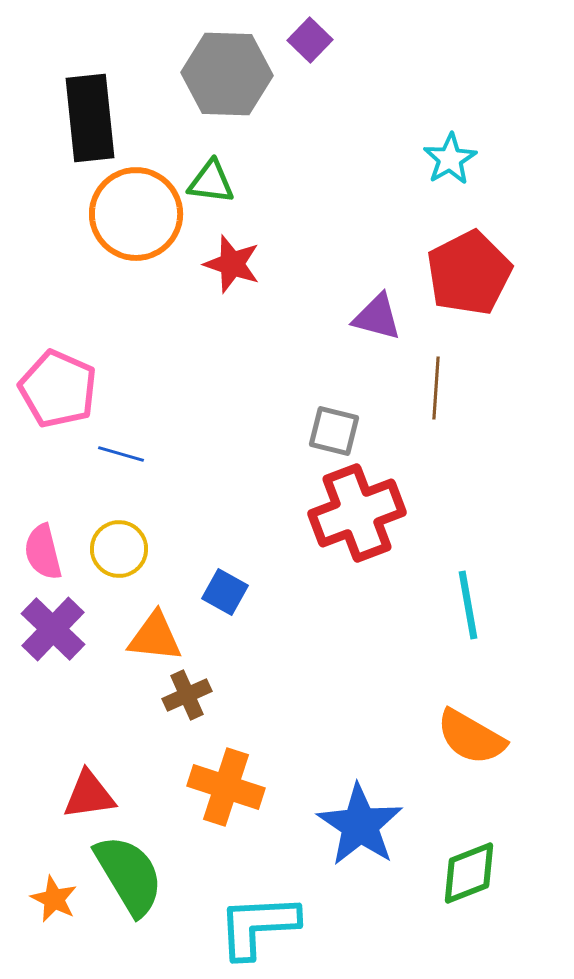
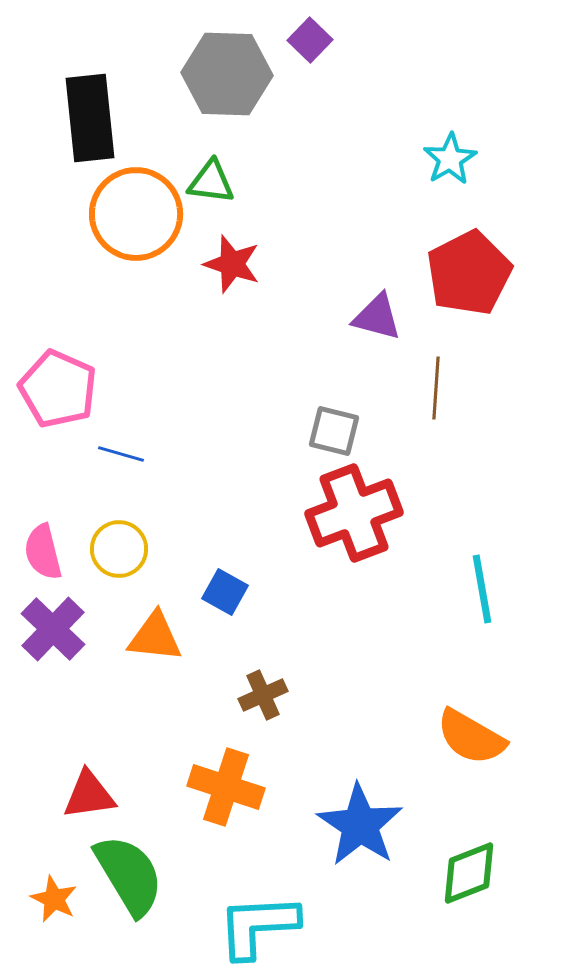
red cross: moved 3 px left
cyan line: moved 14 px right, 16 px up
brown cross: moved 76 px right
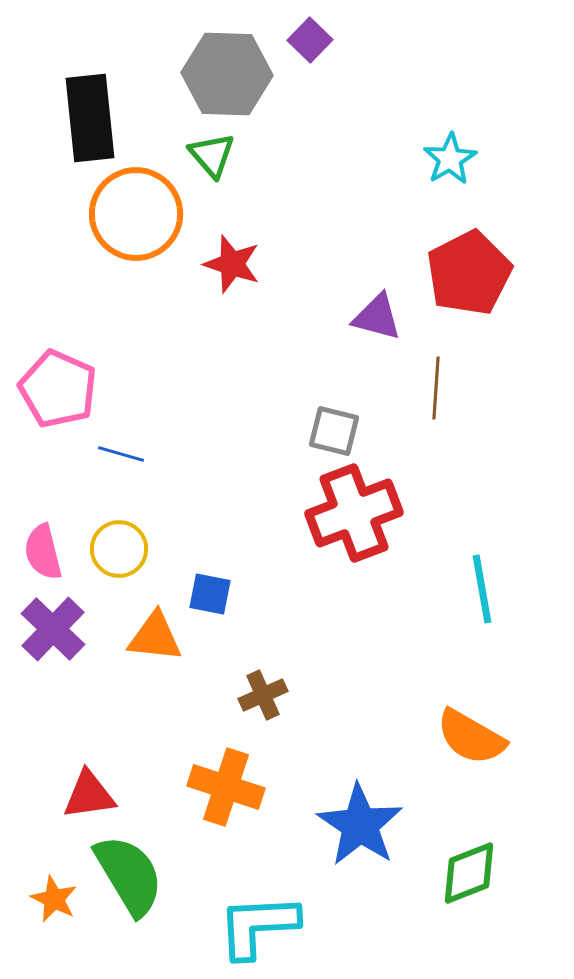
green triangle: moved 1 px right, 27 px up; rotated 42 degrees clockwise
blue square: moved 15 px left, 2 px down; rotated 18 degrees counterclockwise
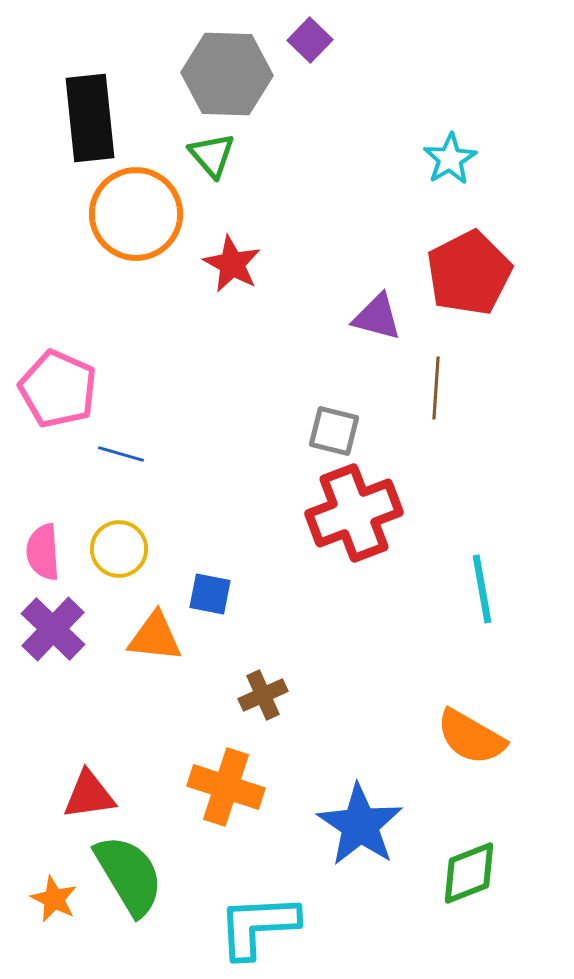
red star: rotated 10 degrees clockwise
pink semicircle: rotated 10 degrees clockwise
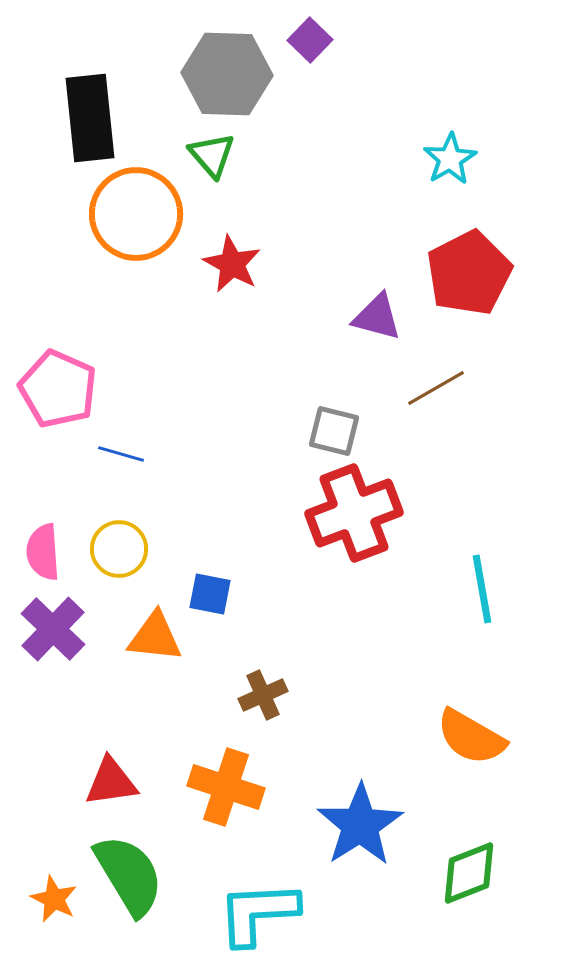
brown line: rotated 56 degrees clockwise
red triangle: moved 22 px right, 13 px up
blue star: rotated 6 degrees clockwise
cyan L-shape: moved 13 px up
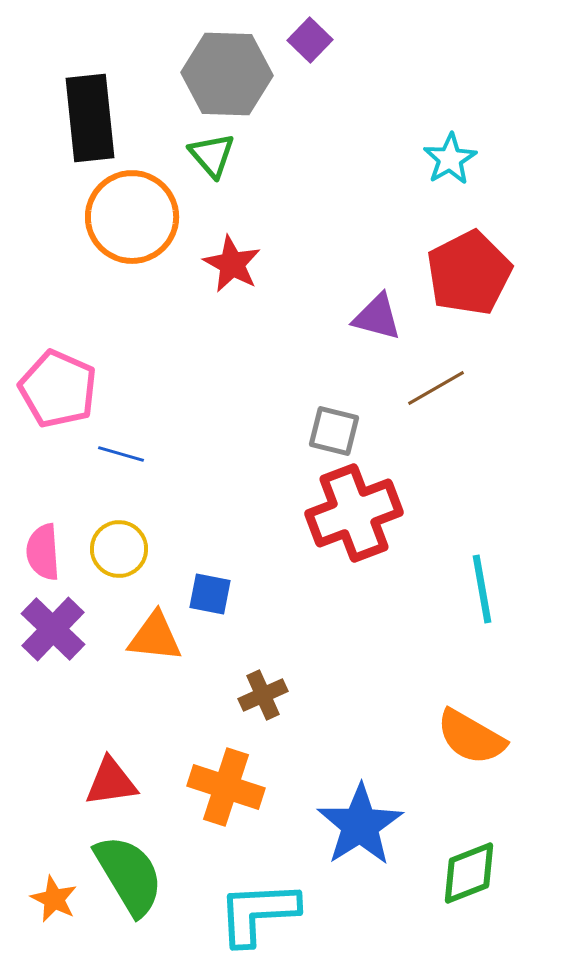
orange circle: moved 4 px left, 3 px down
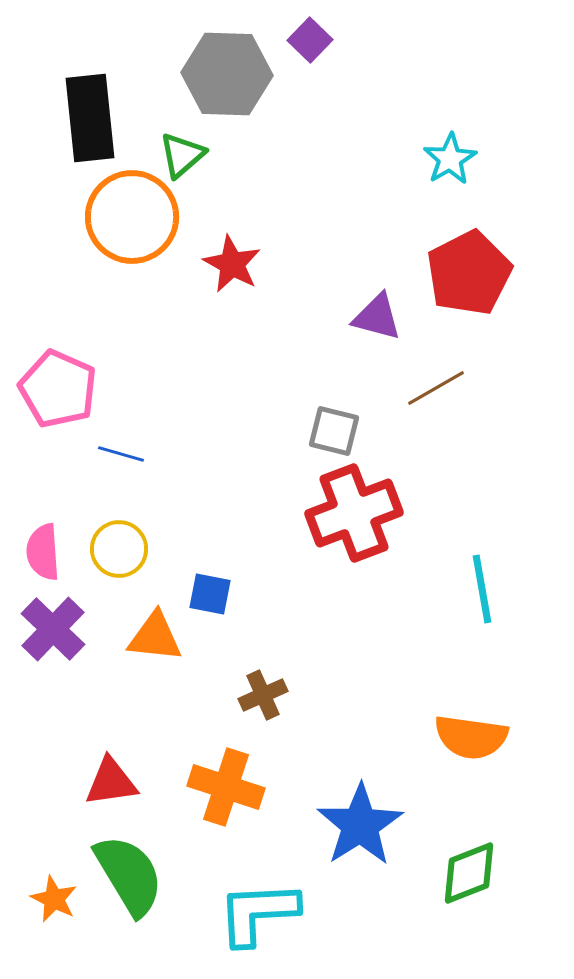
green triangle: moved 30 px left; rotated 30 degrees clockwise
orange semicircle: rotated 22 degrees counterclockwise
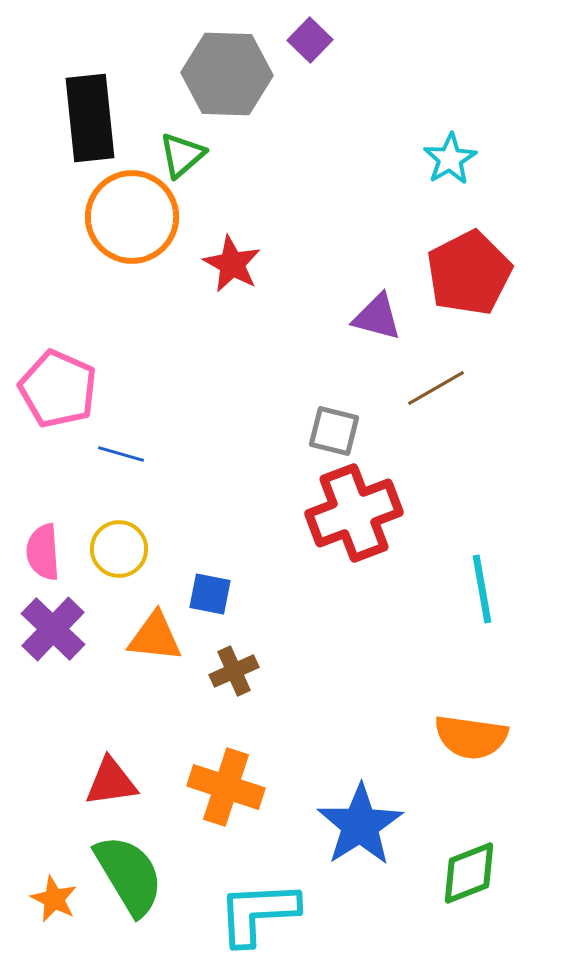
brown cross: moved 29 px left, 24 px up
